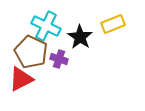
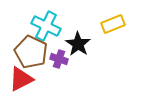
black star: moved 2 px left, 7 px down
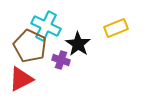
yellow rectangle: moved 3 px right, 4 px down
brown pentagon: moved 1 px left, 6 px up
purple cross: moved 2 px right, 1 px down
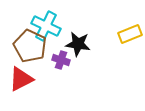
yellow rectangle: moved 14 px right, 6 px down
black star: rotated 25 degrees counterclockwise
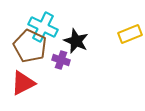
cyan cross: moved 3 px left, 1 px down
black star: moved 2 px left, 3 px up; rotated 15 degrees clockwise
red triangle: moved 2 px right, 4 px down
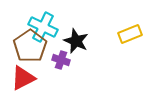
brown pentagon: rotated 12 degrees clockwise
red triangle: moved 5 px up
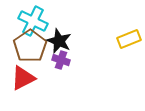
cyan cross: moved 10 px left, 6 px up
yellow rectangle: moved 1 px left, 5 px down
black star: moved 17 px left
